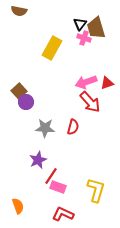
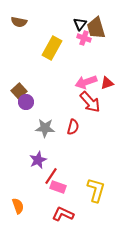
brown semicircle: moved 11 px down
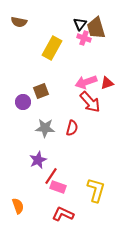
brown square: moved 22 px right; rotated 21 degrees clockwise
purple circle: moved 3 px left
red semicircle: moved 1 px left, 1 px down
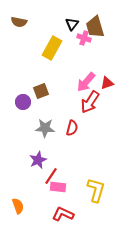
black triangle: moved 8 px left
brown trapezoid: moved 1 px left, 1 px up
pink arrow: rotated 30 degrees counterclockwise
red arrow: rotated 75 degrees clockwise
pink rectangle: rotated 14 degrees counterclockwise
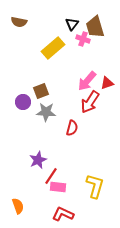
pink cross: moved 1 px left, 1 px down
yellow rectangle: moved 1 px right; rotated 20 degrees clockwise
pink arrow: moved 1 px right, 1 px up
gray star: moved 1 px right, 16 px up
yellow L-shape: moved 1 px left, 4 px up
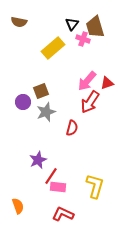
gray star: rotated 24 degrees counterclockwise
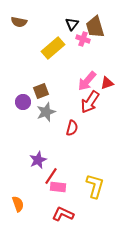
orange semicircle: moved 2 px up
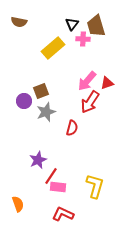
brown trapezoid: moved 1 px right, 1 px up
pink cross: rotated 16 degrees counterclockwise
purple circle: moved 1 px right, 1 px up
